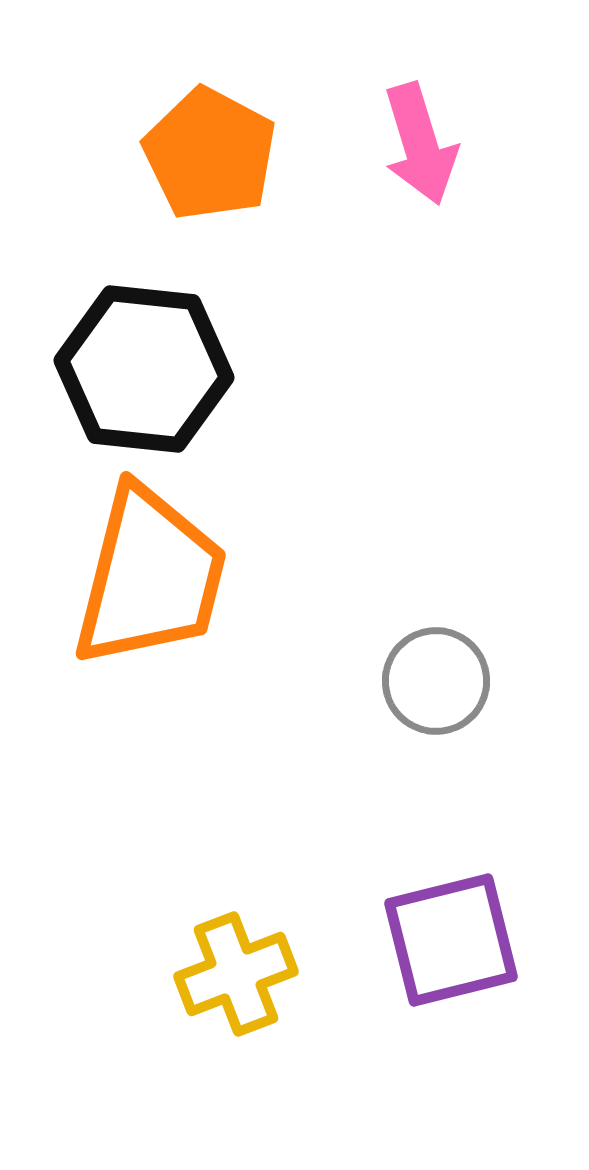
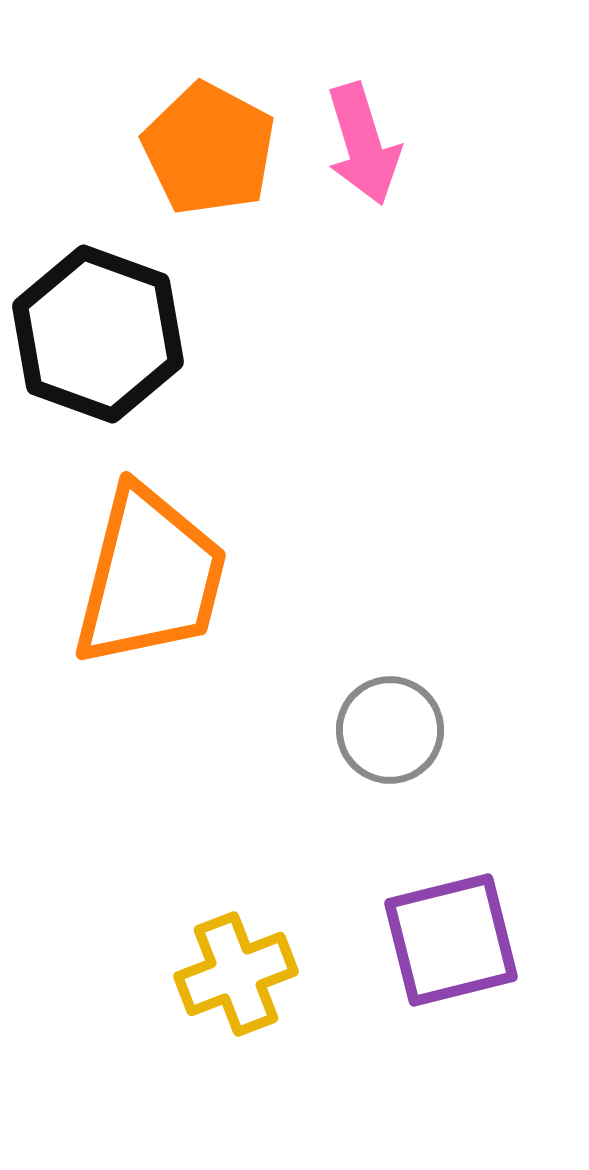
pink arrow: moved 57 px left
orange pentagon: moved 1 px left, 5 px up
black hexagon: moved 46 px left, 35 px up; rotated 14 degrees clockwise
gray circle: moved 46 px left, 49 px down
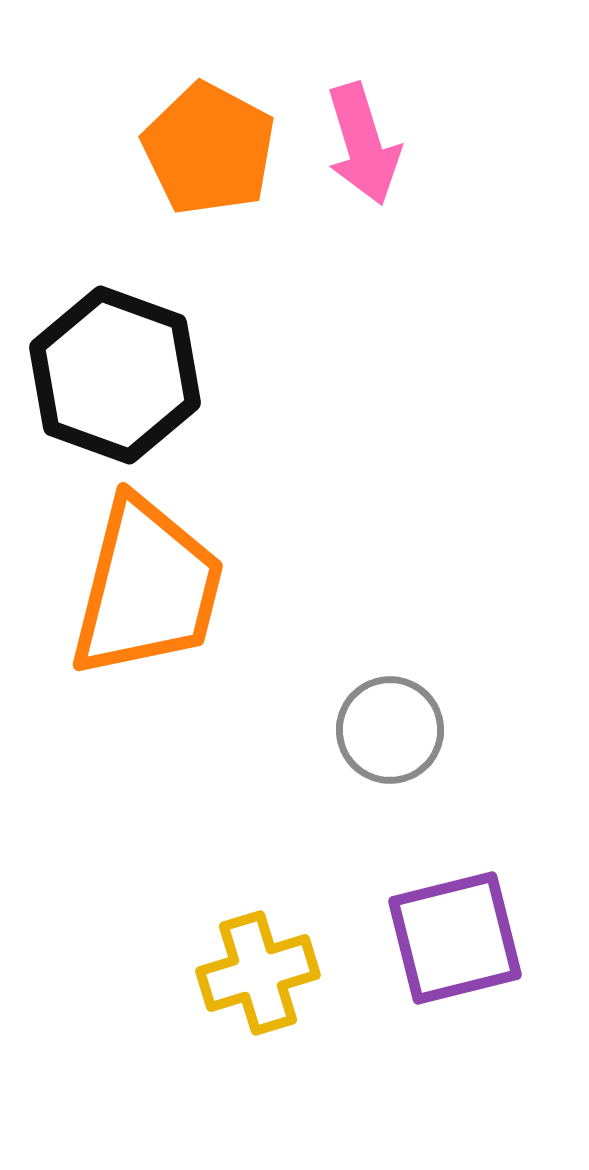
black hexagon: moved 17 px right, 41 px down
orange trapezoid: moved 3 px left, 11 px down
purple square: moved 4 px right, 2 px up
yellow cross: moved 22 px right, 1 px up; rotated 4 degrees clockwise
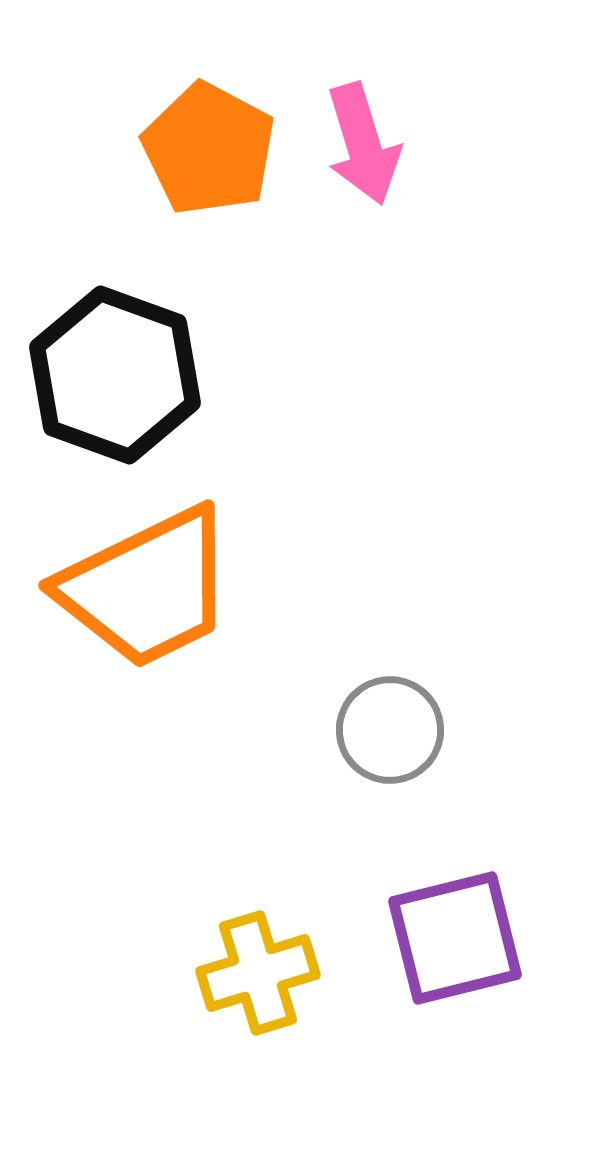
orange trapezoid: rotated 50 degrees clockwise
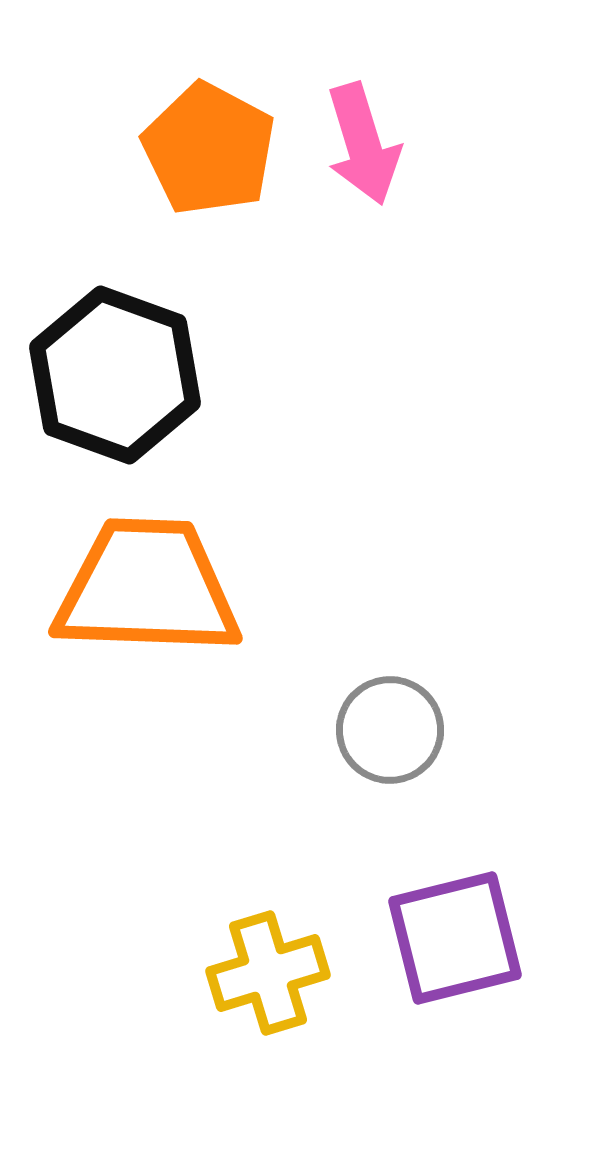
orange trapezoid: rotated 152 degrees counterclockwise
yellow cross: moved 10 px right
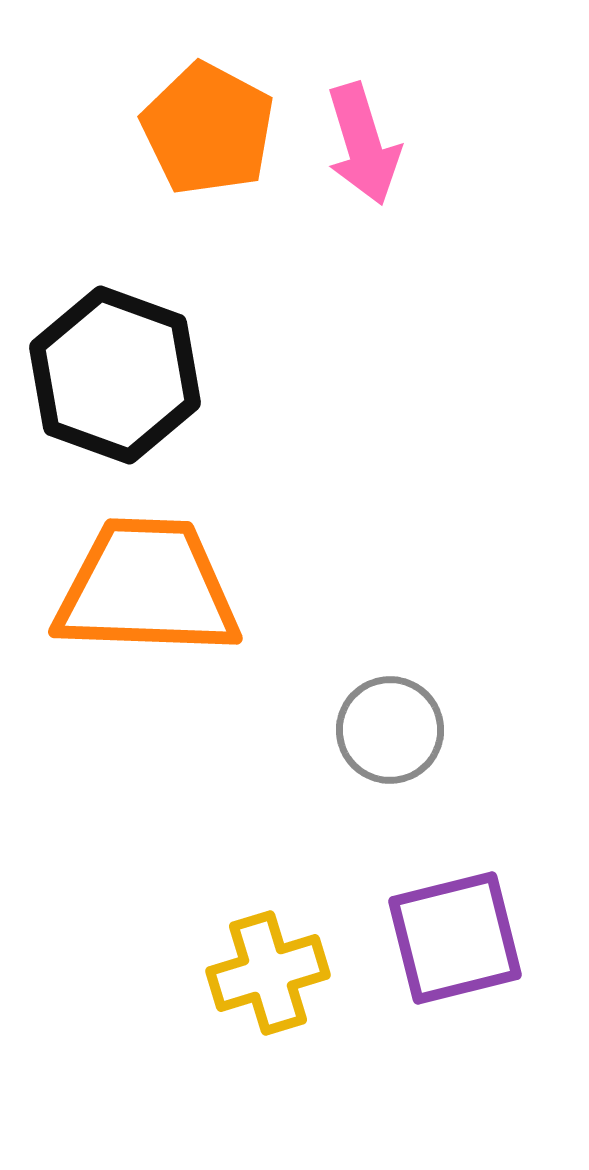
orange pentagon: moved 1 px left, 20 px up
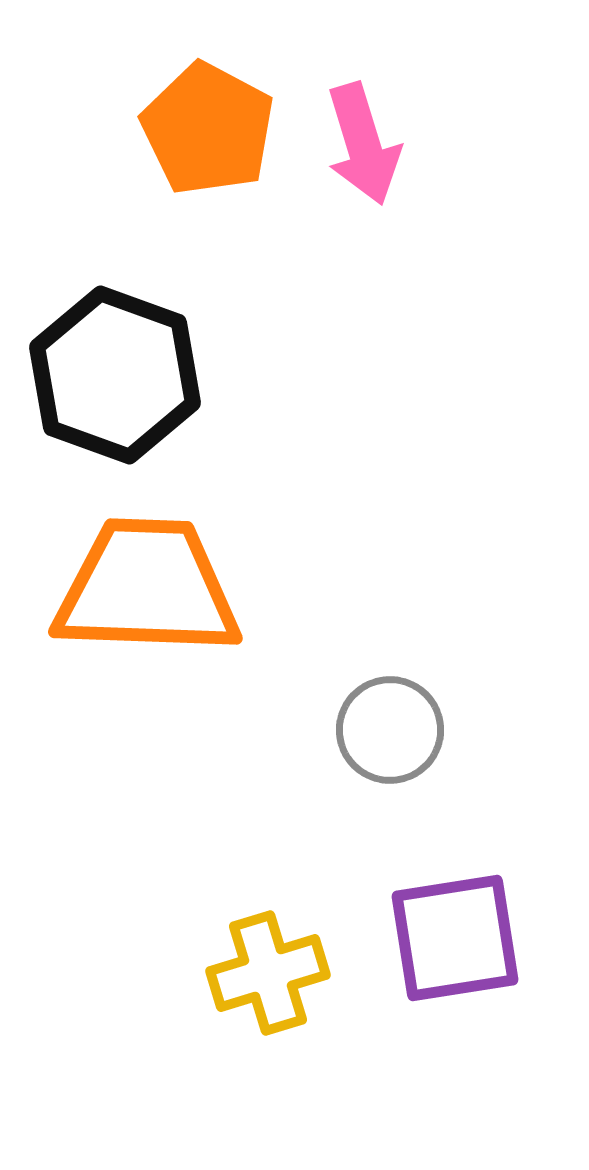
purple square: rotated 5 degrees clockwise
